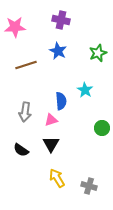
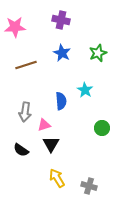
blue star: moved 4 px right, 2 px down
pink triangle: moved 7 px left, 5 px down
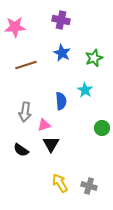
green star: moved 4 px left, 5 px down
yellow arrow: moved 3 px right, 5 px down
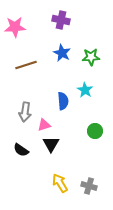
green star: moved 3 px left, 1 px up; rotated 18 degrees clockwise
blue semicircle: moved 2 px right
green circle: moved 7 px left, 3 px down
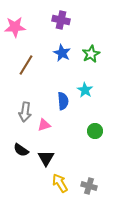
green star: moved 3 px up; rotated 24 degrees counterclockwise
brown line: rotated 40 degrees counterclockwise
black triangle: moved 5 px left, 14 px down
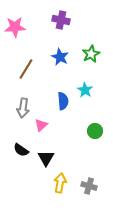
blue star: moved 2 px left, 4 px down
brown line: moved 4 px down
gray arrow: moved 2 px left, 4 px up
pink triangle: moved 3 px left; rotated 24 degrees counterclockwise
yellow arrow: rotated 42 degrees clockwise
